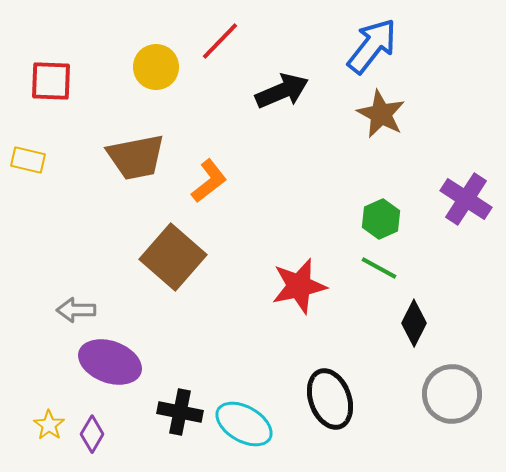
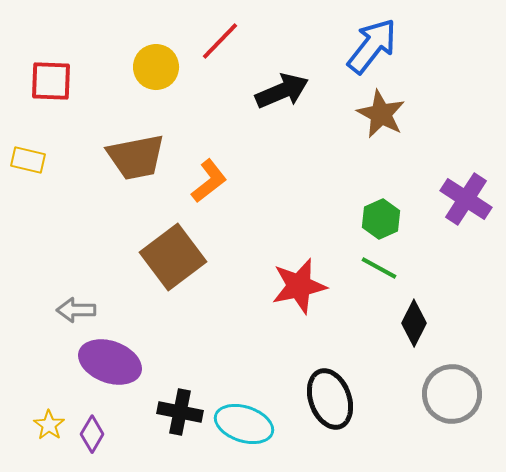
brown square: rotated 12 degrees clockwise
cyan ellipse: rotated 12 degrees counterclockwise
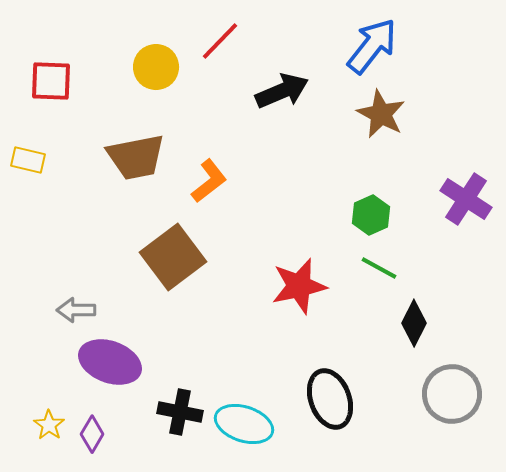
green hexagon: moved 10 px left, 4 px up
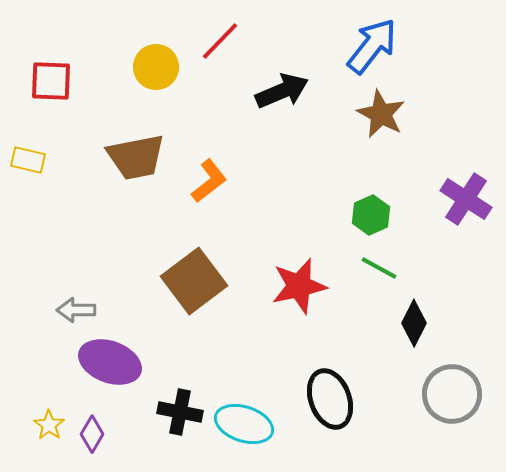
brown square: moved 21 px right, 24 px down
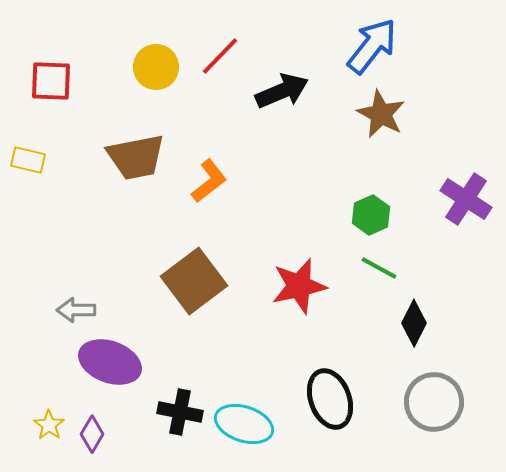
red line: moved 15 px down
gray circle: moved 18 px left, 8 px down
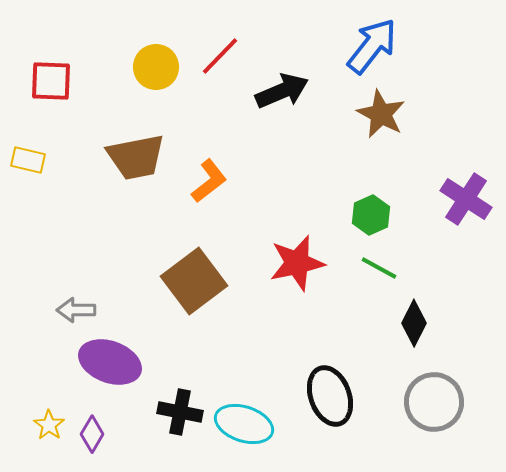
red star: moved 2 px left, 23 px up
black ellipse: moved 3 px up
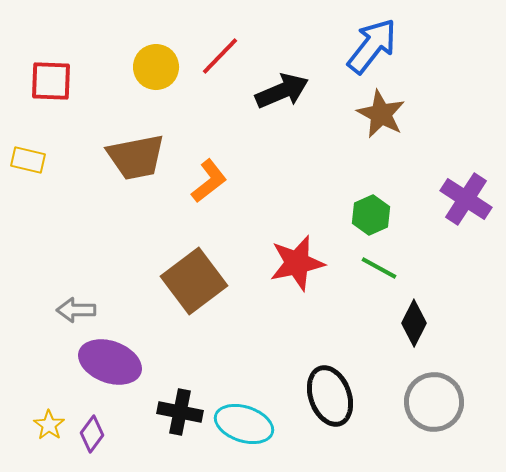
purple diamond: rotated 6 degrees clockwise
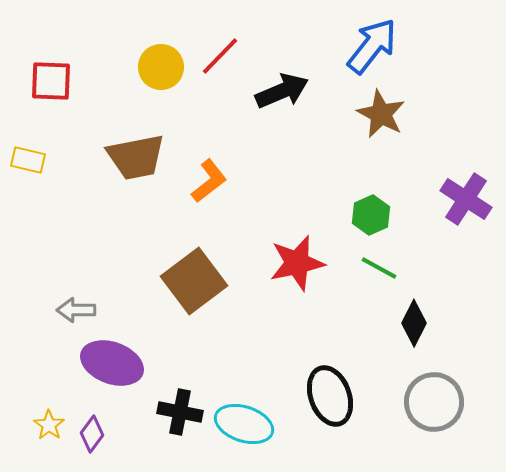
yellow circle: moved 5 px right
purple ellipse: moved 2 px right, 1 px down
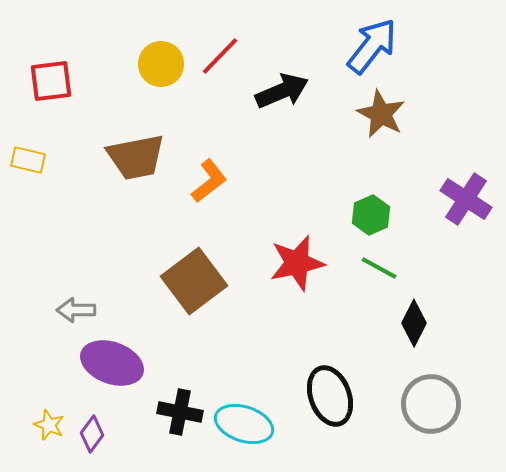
yellow circle: moved 3 px up
red square: rotated 9 degrees counterclockwise
gray circle: moved 3 px left, 2 px down
yellow star: rotated 12 degrees counterclockwise
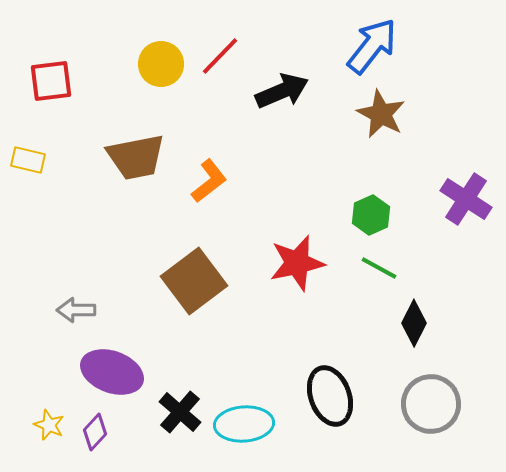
purple ellipse: moved 9 px down
black cross: rotated 30 degrees clockwise
cyan ellipse: rotated 22 degrees counterclockwise
purple diamond: moved 3 px right, 2 px up; rotated 6 degrees clockwise
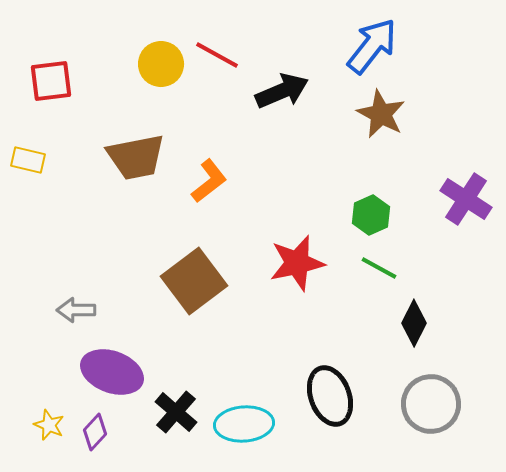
red line: moved 3 px left, 1 px up; rotated 75 degrees clockwise
black cross: moved 4 px left
